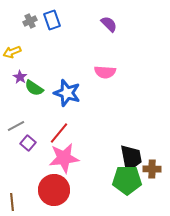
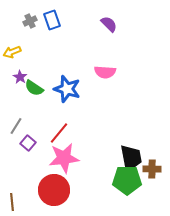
blue star: moved 4 px up
gray line: rotated 30 degrees counterclockwise
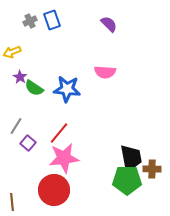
blue star: rotated 12 degrees counterclockwise
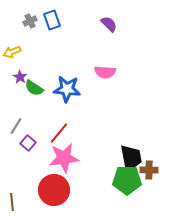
brown cross: moved 3 px left, 1 px down
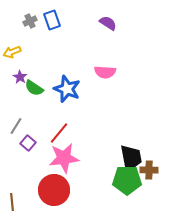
purple semicircle: moved 1 px left, 1 px up; rotated 12 degrees counterclockwise
blue star: rotated 16 degrees clockwise
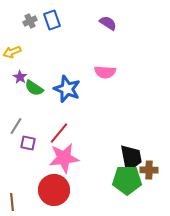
purple square: rotated 28 degrees counterclockwise
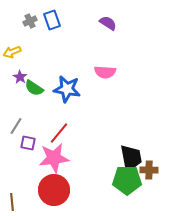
blue star: rotated 12 degrees counterclockwise
pink star: moved 10 px left
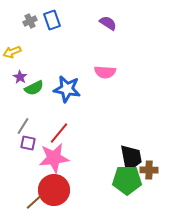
green semicircle: rotated 60 degrees counterclockwise
gray line: moved 7 px right
brown line: moved 22 px right; rotated 54 degrees clockwise
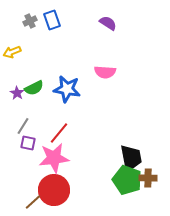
purple star: moved 3 px left, 16 px down
brown cross: moved 1 px left, 8 px down
green pentagon: rotated 20 degrees clockwise
brown line: moved 1 px left
